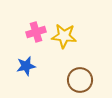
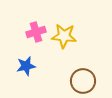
brown circle: moved 3 px right, 1 px down
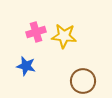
blue star: rotated 24 degrees clockwise
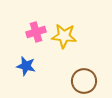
brown circle: moved 1 px right
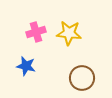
yellow star: moved 5 px right, 3 px up
brown circle: moved 2 px left, 3 px up
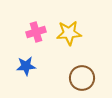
yellow star: rotated 10 degrees counterclockwise
blue star: rotated 18 degrees counterclockwise
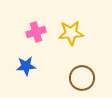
yellow star: moved 2 px right
